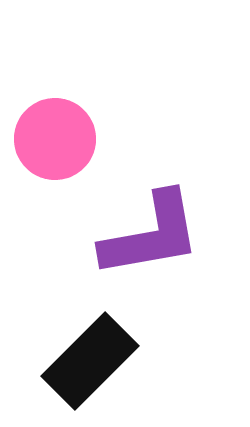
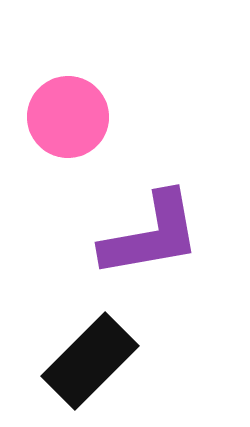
pink circle: moved 13 px right, 22 px up
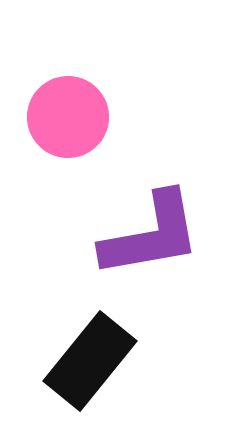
black rectangle: rotated 6 degrees counterclockwise
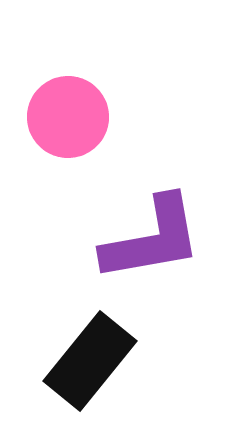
purple L-shape: moved 1 px right, 4 px down
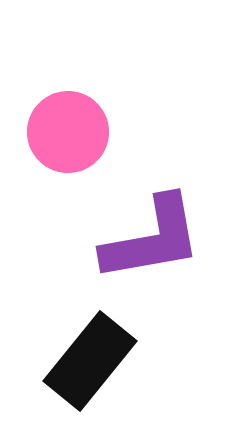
pink circle: moved 15 px down
